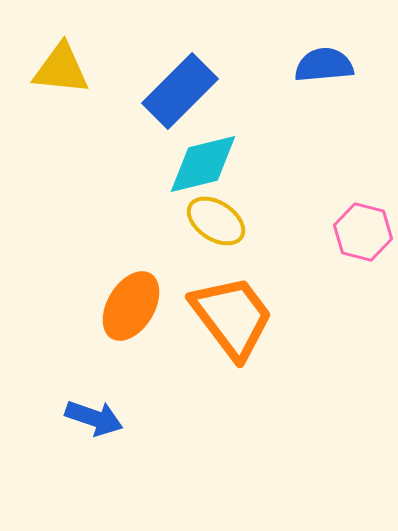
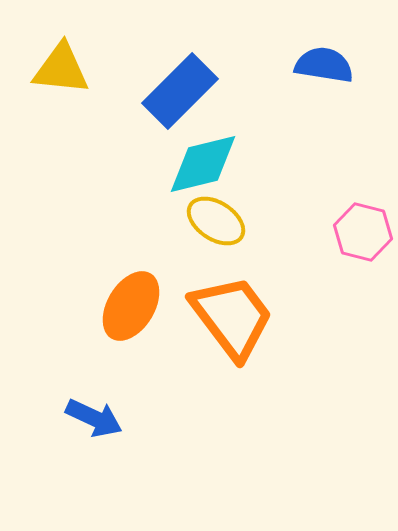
blue semicircle: rotated 14 degrees clockwise
blue arrow: rotated 6 degrees clockwise
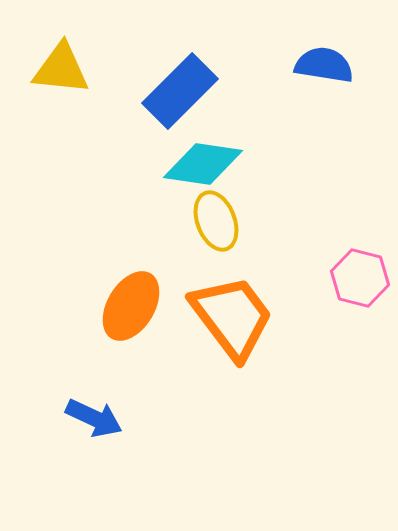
cyan diamond: rotated 22 degrees clockwise
yellow ellipse: rotated 36 degrees clockwise
pink hexagon: moved 3 px left, 46 px down
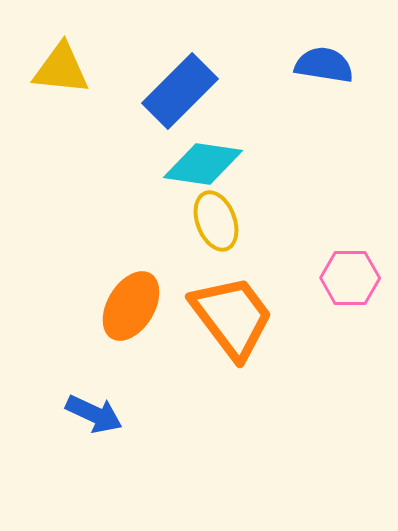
pink hexagon: moved 10 px left; rotated 14 degrees counterclockwise
blue arrow: moved 4 px up
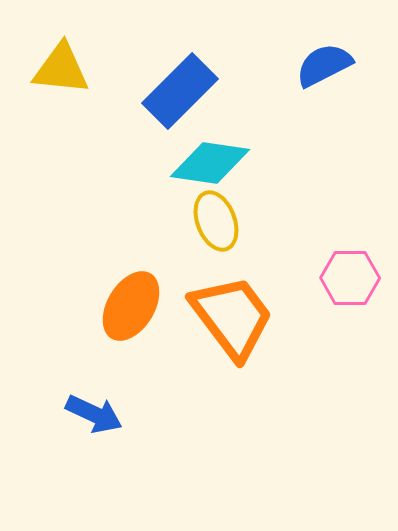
blue semicircle: rotated 36 degrees counterclockwise
cyan diamond: moved 7 px right, 1 px up
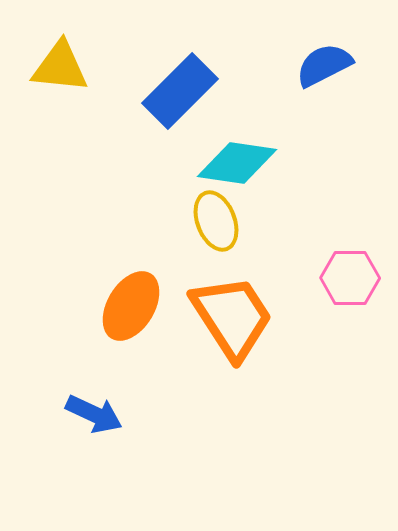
yellow triangle: moved 1 px left, 2 px up
cyan diamond: moved 27 px right
orange trapezoid: rotated 4 degrees clockwise
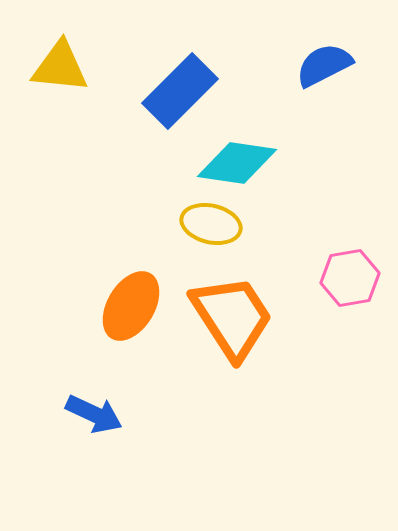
yellow ellipse: moved 5 px left, 3 px down; rotated 56 degrees counterclockwise
pink hexagon: rotated 10 degrees counterclockwise
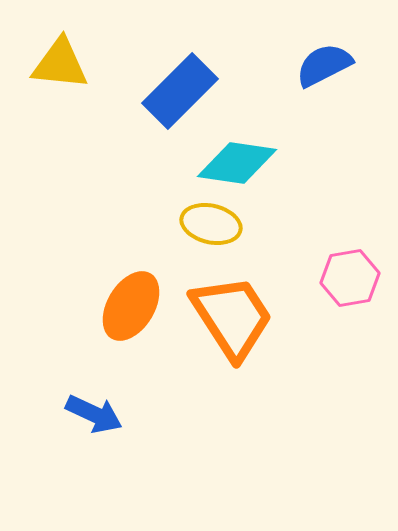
yellow triangle: moved 3 px up
